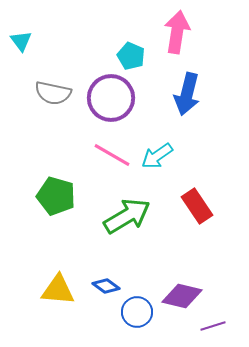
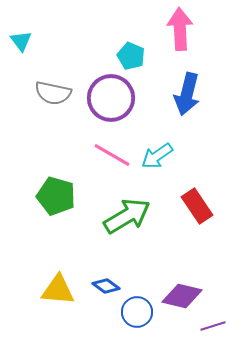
pink arrow: moved 3 px right, 3 px up; rotated 12 degrees counterclockwise
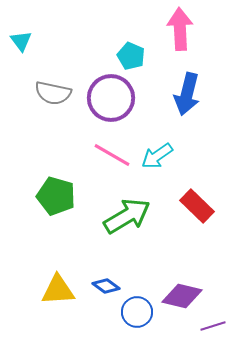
red rectangle: rotated 12 degrees counterclockwise
yellow triangle: rotated 9 degrees counterclockwise
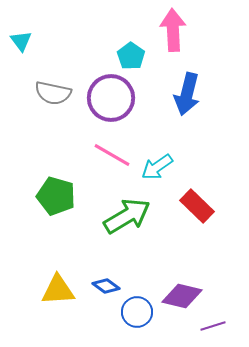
pink arrow: moved 7 px left, 1 px down
cyan pentagon: rotated 12 degrees clockwise
cyan arrow: moved 11 px down
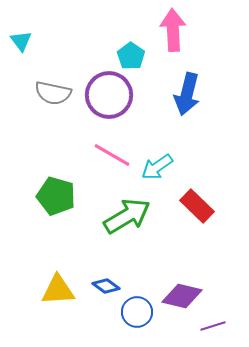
purple circle: moved 2 px left, 3 px up
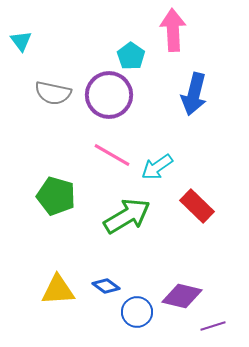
blue arrow: moved 7 px right
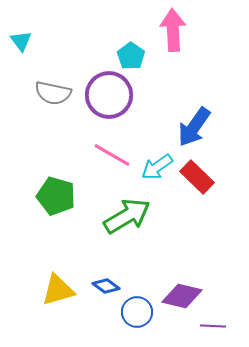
blue arrow: moved 33 px down; rotated 21 degrees clockwise
red rectangle: moved 29 px up
yellow triangle: rotated 12 degrees counterclockwise
purple line: rotated 20 degrees clockwise
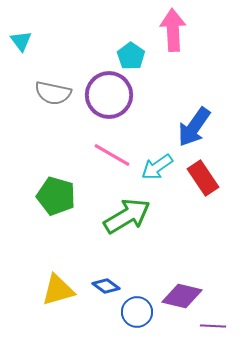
red rectangle: moved 6 px right, 1 px down; rotated 12 degrees clockwise
